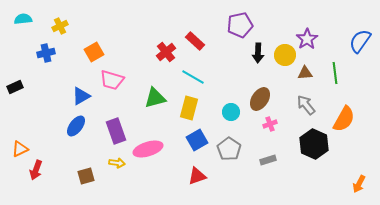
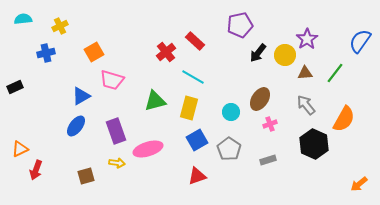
black arrow: rotated 36 degrees clockwise
green line: rotated 45 degrees clockwise
green triangle: moved 3 px down
orange arrow: rotated 24 degrees clockwise
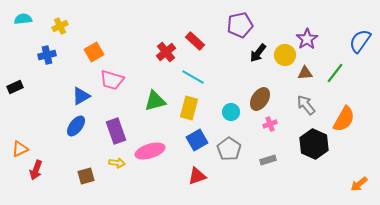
blue cross: moved 1 px right, 2 px down
pink ellipse: moved 2 px right, 2 px down
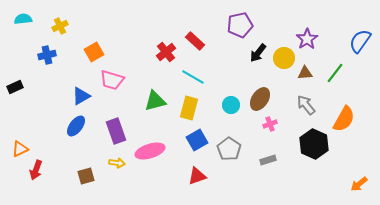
yellow circle: moved 1 px left, 3 px down
cyan circle: moved 7 px up
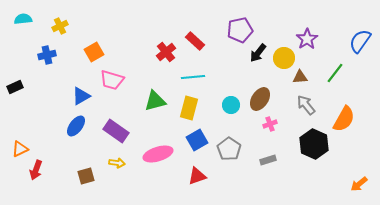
purple pentagon: moved 5 px down
brown triangle: moved 5 px left, 4 px down
cyan line: rotated 35 degrees counterclockwise
purple rectangle: rotated 35 degrees counterclockwise
pink ellipse: moved 8 px right, 3 px down
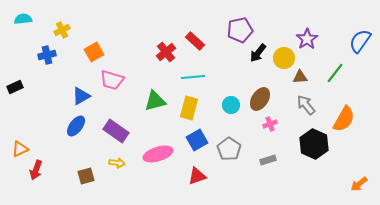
yellow cross: moved 2 px right, 4 px down
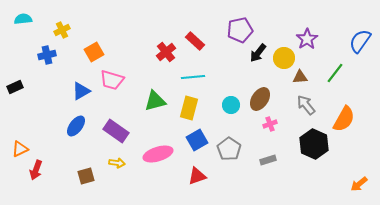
blue triangle: moved 5 px up
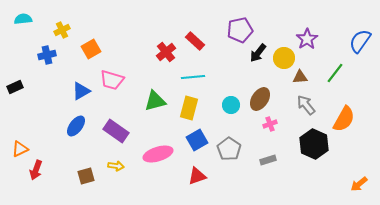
orange square: moved 3 px left, 3 px up
yellow arrow: moved 1 px left, 3 px down
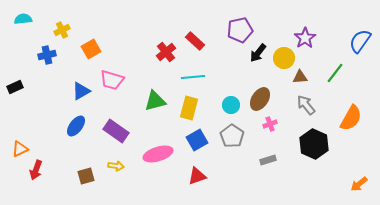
purple star: moved 2 px left, 1 px up
orange semicircle: moved 7 px right, 1 px up
gray pentagon: moved 3 px right, 13 px up
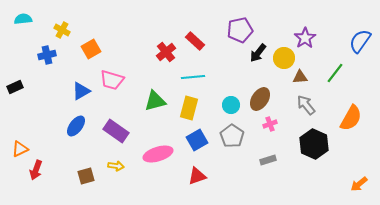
yellow cross: rotated 35 degrees counterclockwise
